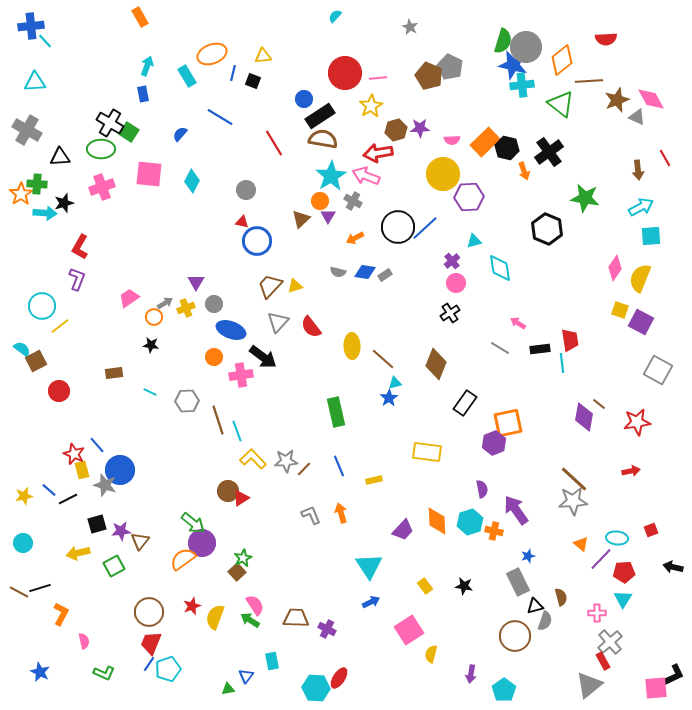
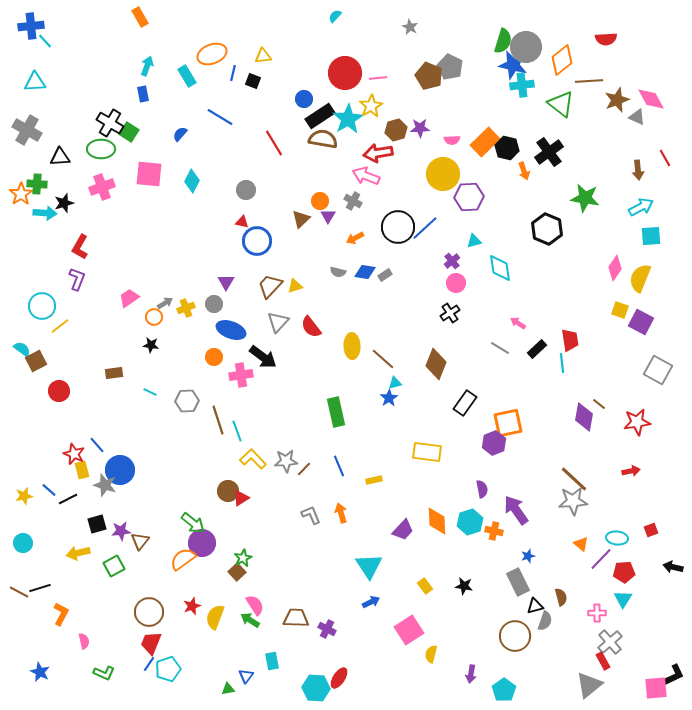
cyan star at (331, 176): moved 17 px right, 57 px up
purple triangle at (196, 282): moved 30 px right
black rectangle at (540, 349): moved 3 px left; rotated 36 degrees counterclockwise
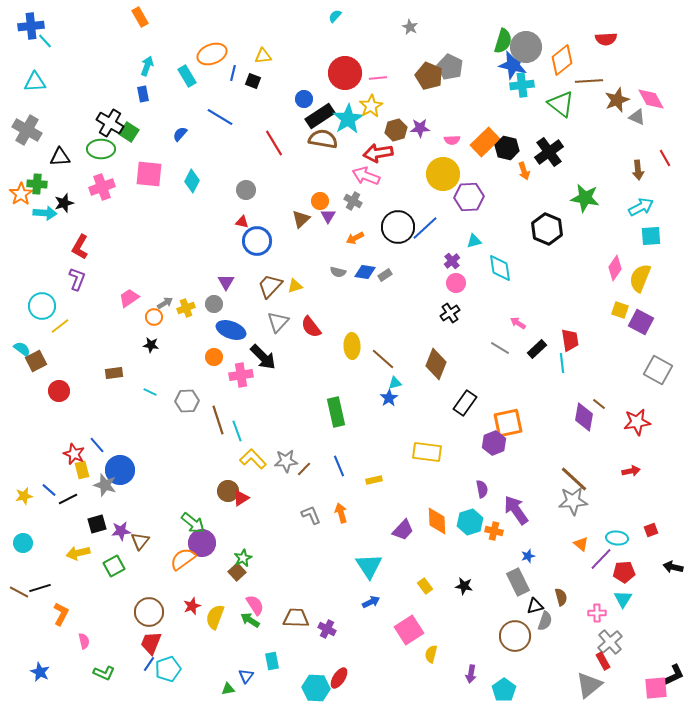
black arrow at (263, 357): rotated 8 degrees clockwise
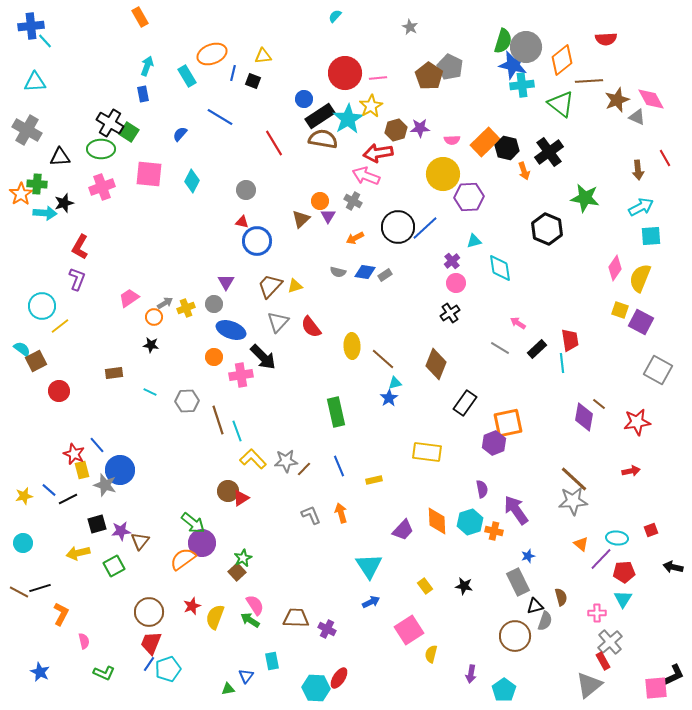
brown pentagon at (429, 76): rotated 12 degrees clockwise
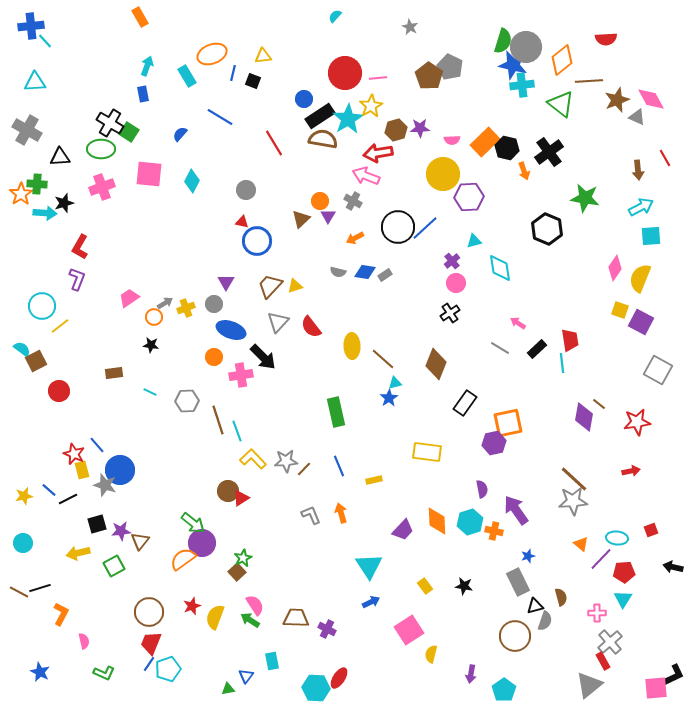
purple hexagon at (494, 443): rotated 10 degrees clockwise
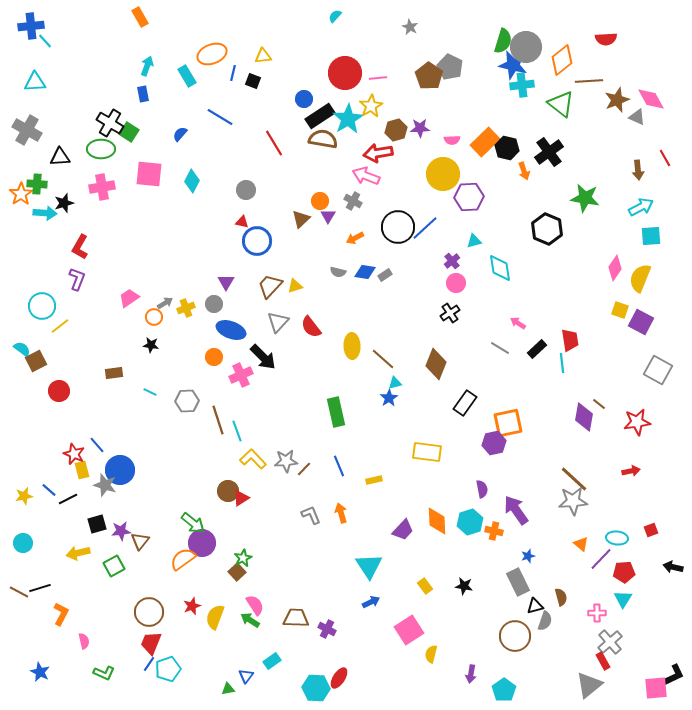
pink cross at (102, 187): rotated 10 degrees clockwise
pink cross at (241, 375): rotated 15 degrees counterclockwise
cyan rectangle at (272, 661): rotated 66 degrees clockwise
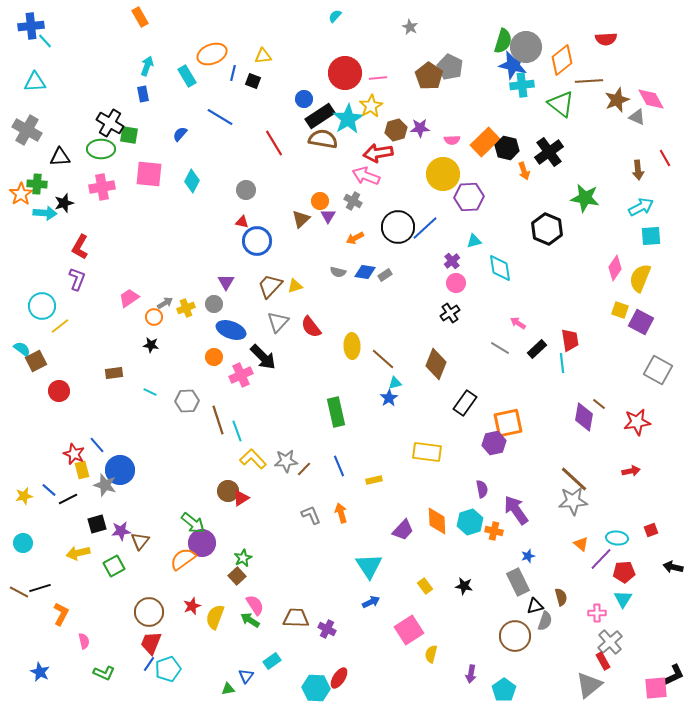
green square at (129, 132): moved 3 px down; rotated 24 degrees counterclockwise
brown square at (237, 572): moved 4 px down
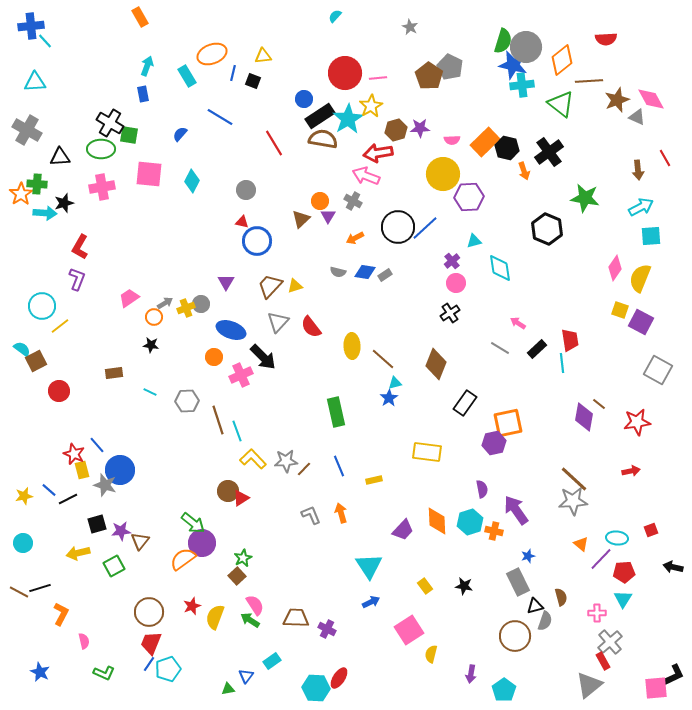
gray circle at (214, 304): moved 13 px left
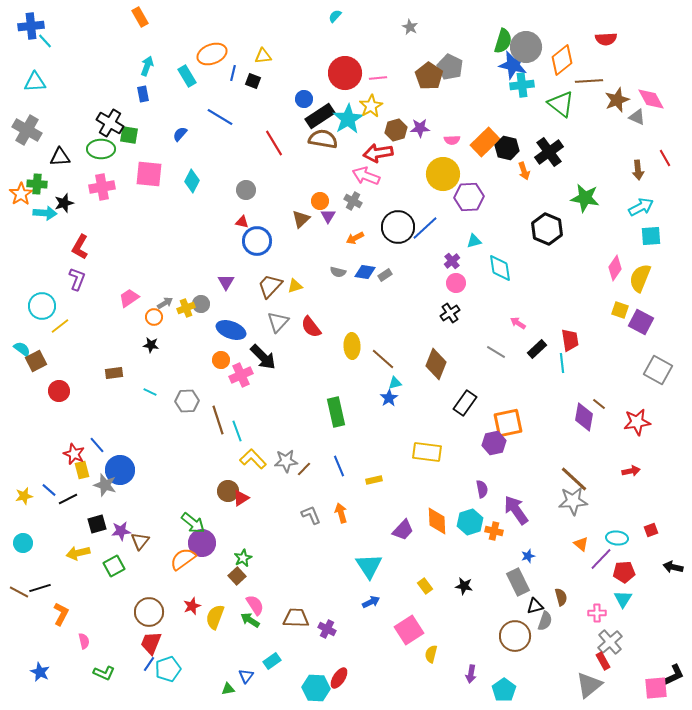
gray line at (500, 348): moved 4 px left, 4 px down
orange circle at (214, 357): moved 7 px right, 3 px down
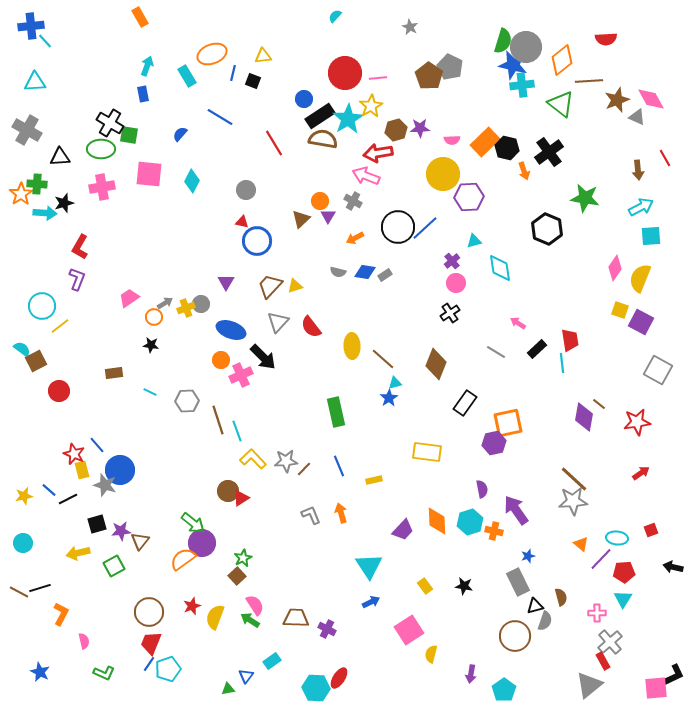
red arrow at (631, 471): moved 10 px right, 2 px down; rotated 24 degrees counterclockwise
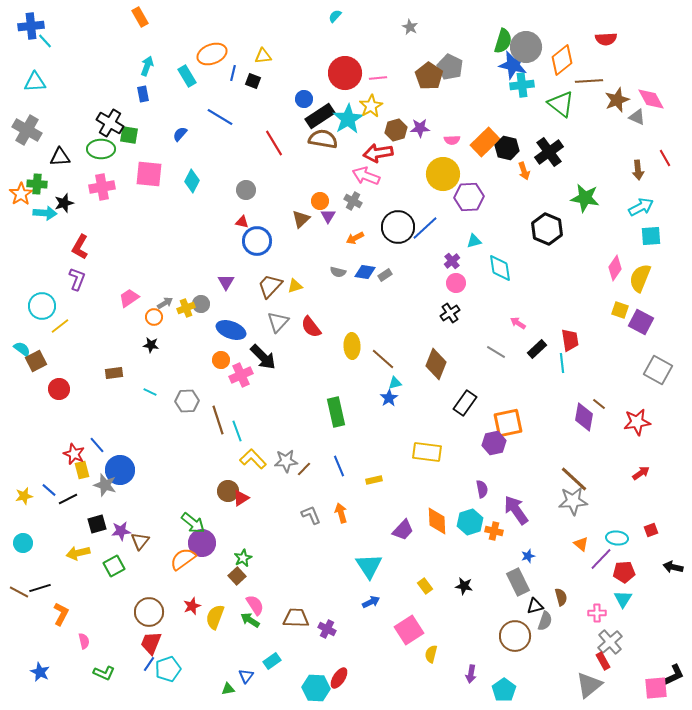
red circle at (59, 391): moved 2 px up
